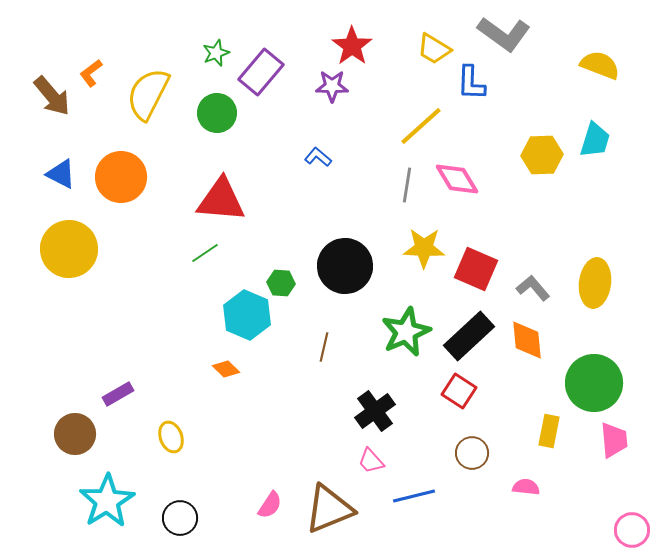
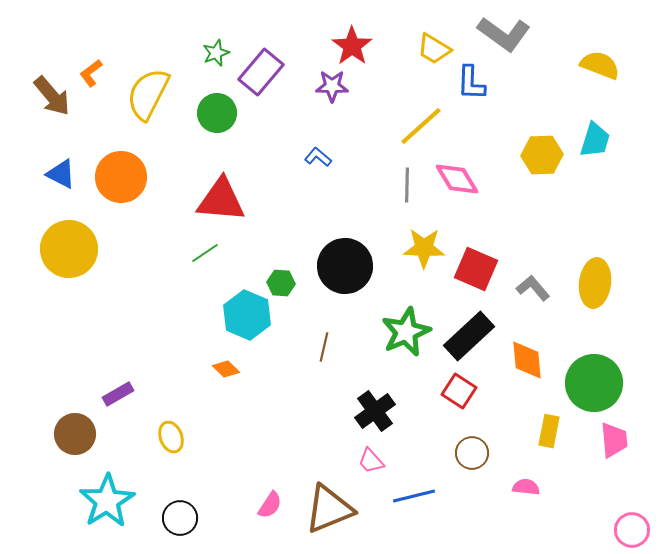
gray line at (407, 185): rotated 8 degrees counterclockwise
orange diamond at (527, 340): moved 20 px down
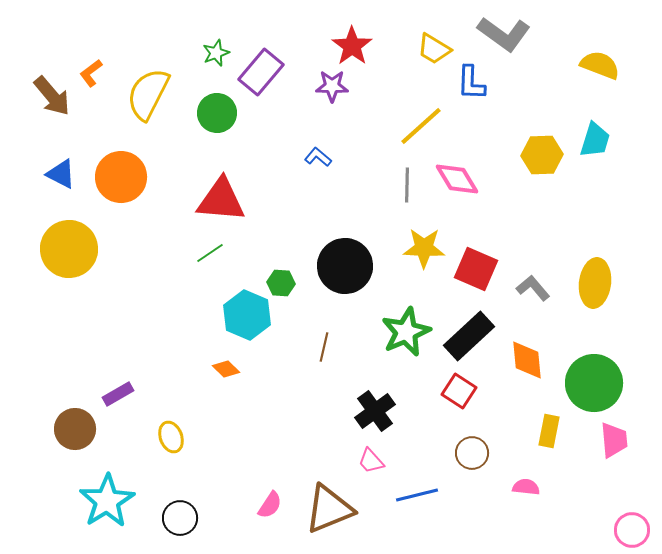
green line at (205, 253): moved 5 px right
brown circle at (75, 434): moved 5 px up
blue line at (414, 496): moved 3 px right, 1 px up
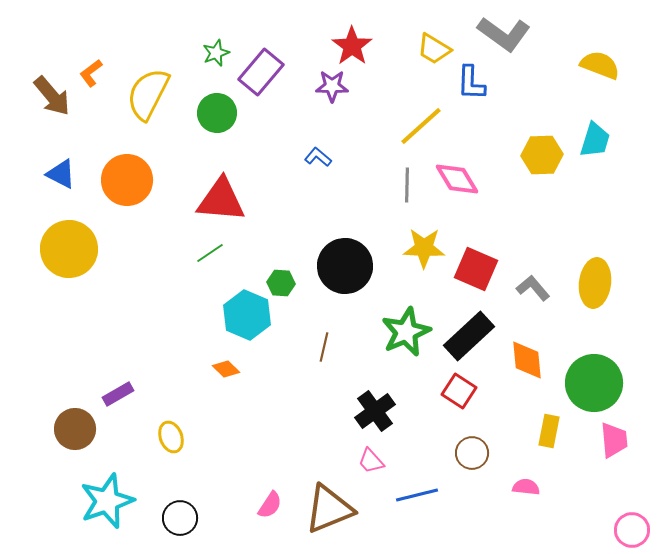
orange circle at (121, 177): moved 6 px right, 3 px down
cyan star at (107, 501): rotated 12 degrees clockwise
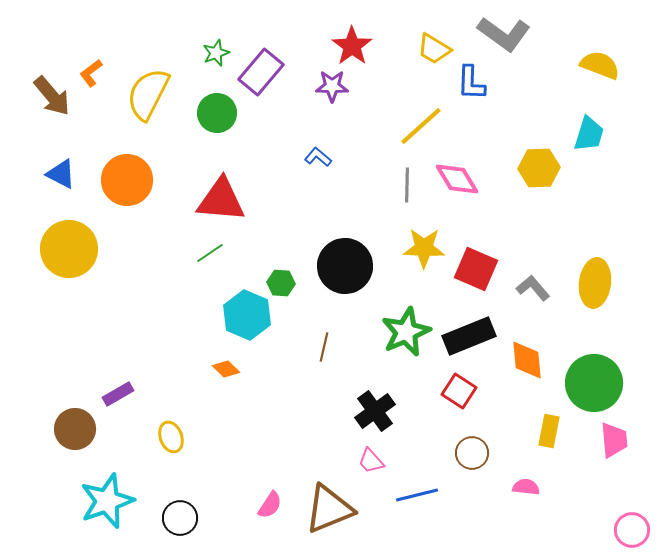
cyan trapezoid at (595, 140): moved 6 px left, 6 px up
yellow hexagon at (542, 155): moved 3 px left, 13 px down
black rectangle at (469, 336): rotated 21 degrees clockwise
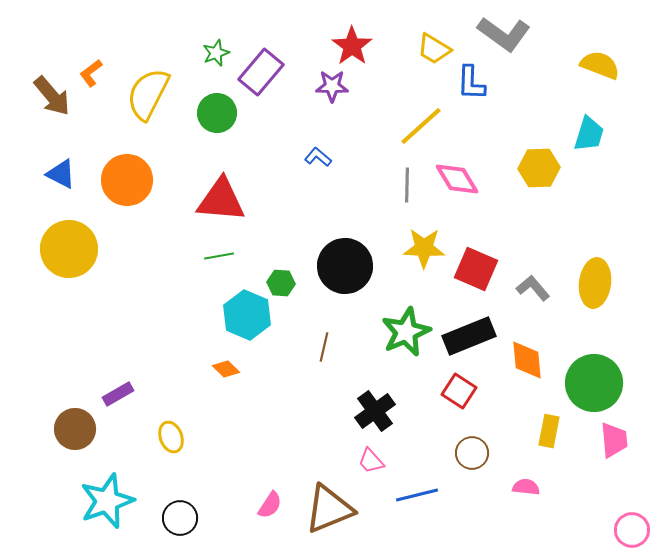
green line at (210, 253): moved 9 px right, 3 px down; rotated 24 degrees clockwise
